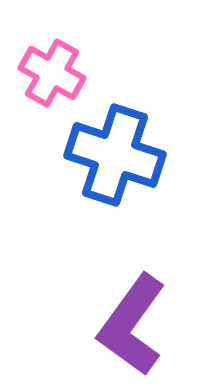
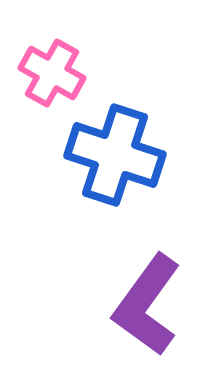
purple L-shape: moved 15 px right, 20 px up
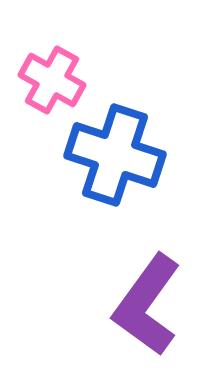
pink cross: moved 7 px down
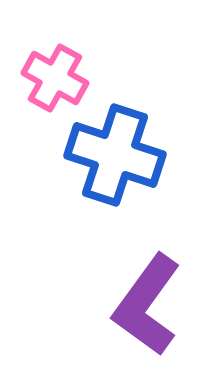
pink cross: moved 3 px right, 2 px up
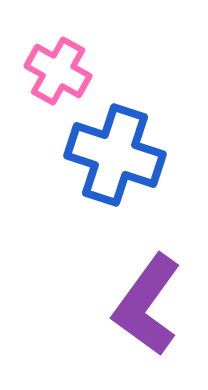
pink cross: moved 3 px right, 7 px up
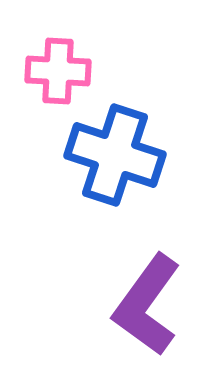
pink cross: rotated 26 degrees counterclockwise
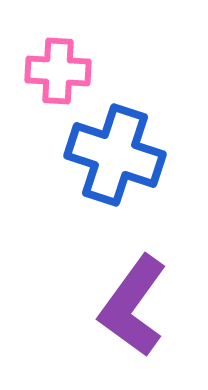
purple L-shape: moved 14 px left, 1 px down
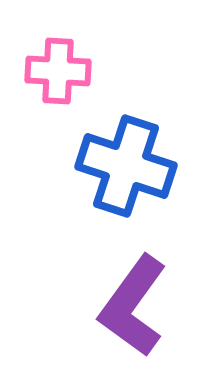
blue cross: moved 11 px right, 11 px down
